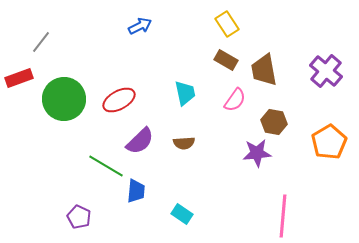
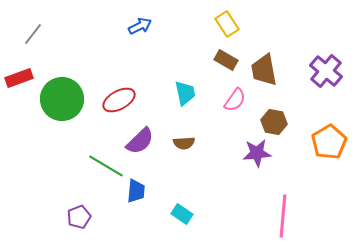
gray line: moved 8 px left, 8 px up
green circle: moved 2 px left
purple pentagon: rotated 25 degrees clockwise
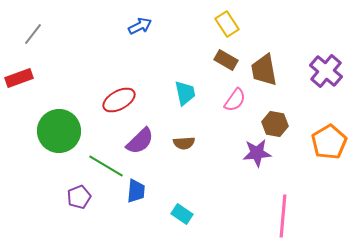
green circle: moved 3 px left, 32 px down
brown hexagon: moved 1 px right, 2 px down
purple pentagon: moved 20 px up
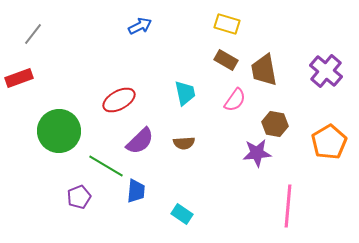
yellow rectangle: rotated 40 degrees counterclockwise
pink line: moved 5 px right, 10 px up
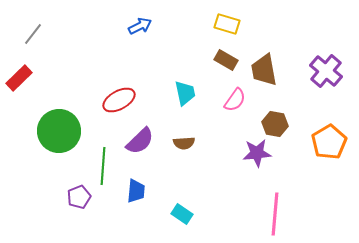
red rectangle: rotated 24 degrees counterclockwise
green line: moved 3 px left; rotated 63 degrees clockwise
pink line: moved 13 px left, 8 px down
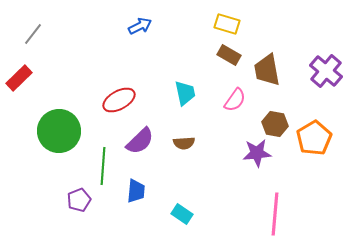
brown rectangle: moved 3 px right, 5 px up
brown trapezoid: moved 3 px right
orange pentagon: moved 15 px left, 4 px up
purple pentagon: moved 3 px down
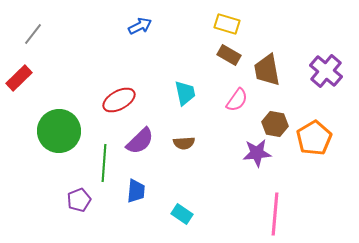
pink semicircle: moved 2 px right
green line: moved 1 px right, 3 px up
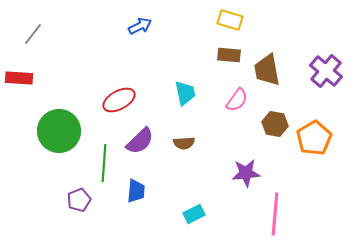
yellow rectangle: moved 3 px right, 4 px up
brown rectangle: rotated 25 degrees counterclockwise
red rectangle: rotated 48 degrees clockwise
purple star: moved 11 px left, 20 px down
cyan rectangle: moved 12 px right; rotated 60 degrees counterclockwise
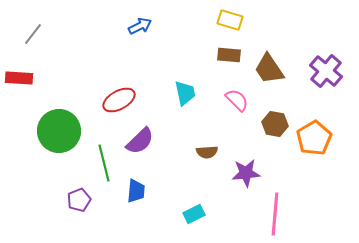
brown trapezoid: moved 2 px right, 1 px up; rotated 24 degrees counterclockwise
pink semicircle: rotated 80 degrees counterclockwise
brown semicircle: moved 23 px right, 9 px down
green line: rotated 18 degrees counterclockwise
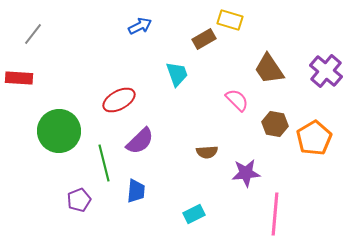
brown rectangle: moved 25 px left, 16 px up; rotated 35 degrees counterclockwise
cyan trapezoid: moved 8 px left, 19 px up; rotated 8 degrees counterclockwise
